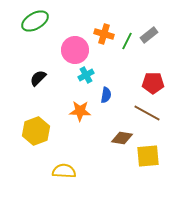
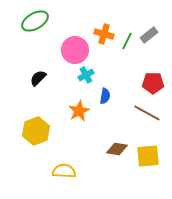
blue semicircle: moved 1 px left, 1 px down
orange star: moved 1 px left; rotated 30 degrees counterclockwise
brown diamond: moved 5 px left, 11 px down
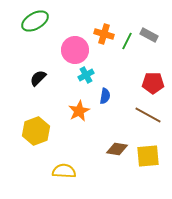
gray rectangle: rotated 66 degrees clockwise
brown line: moved 1 px right, 2 px down
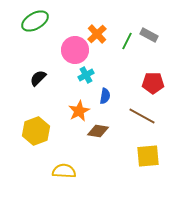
orange cross: moved 7 px left; rotated 30 degrees clockwise
brown line: moved 6 px left, 1 px down
brown diamond: moved 19 px left, 18 px up
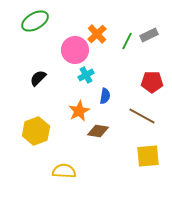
gray rectangle: rotated 54 degrees counterclockwise
red pentagon: moved 1 px left, 1 px up
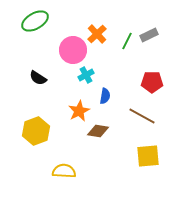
pink circle: moved 2 px left
black semicircle: rotated 102 degrees counterclockwise
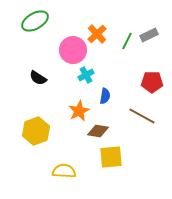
yellow square: moved 37 px left, 1 px down
